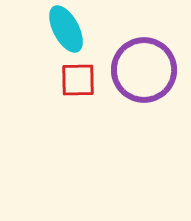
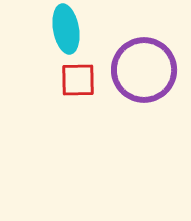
cyan ellipse: rotated 18 degrees clockwise
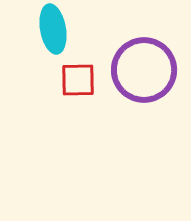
cyan ellipse: moved 13 px left
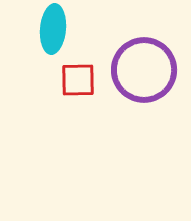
cyan ellipse: rotated 15 degrees clockwise
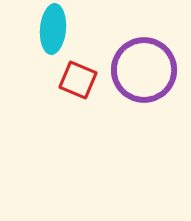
red square: rotated 24 degrees clockwise
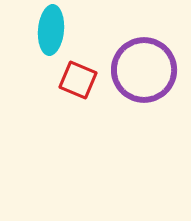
cyan ellipse: moved 2 px left, 1 px down
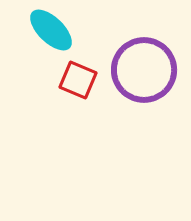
cyan ellipse: rotated 51 degrees counterclockwise
